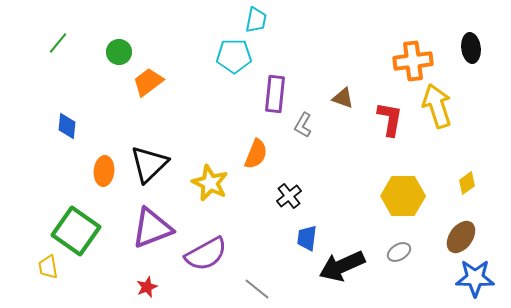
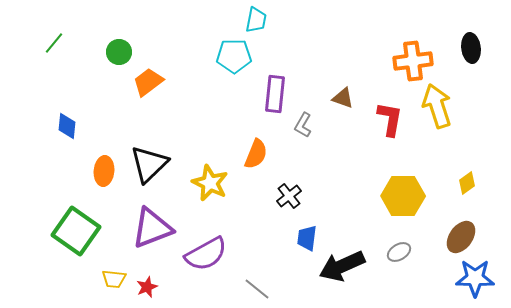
green line: moved 4 px left
yellow trapezoid: moved 66 px right, 12 px down; rotated 75 degrees counterclockwise
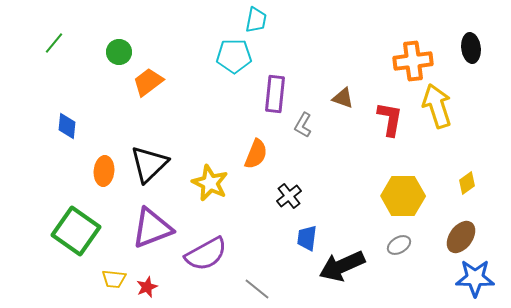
gray ellipse: moved 7 px up
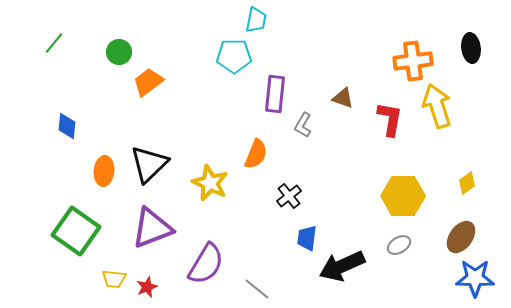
purple semicircle: moved 10 px down; rotated 30 degrees counterclockwise
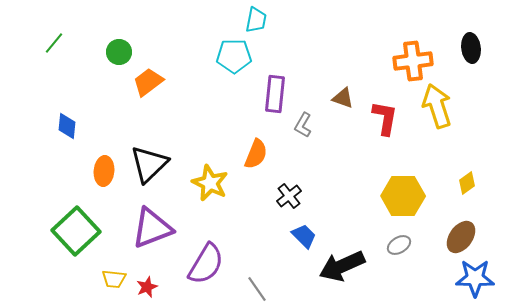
red L-shape: moved 5 px left, 1 px up
green square: rotated 12 degrees clockwise
blue trapezoid: moved 3 px left, 2 px up; rotated 128 degrees clockwise
gray line: rotated 16 degrees clockwise
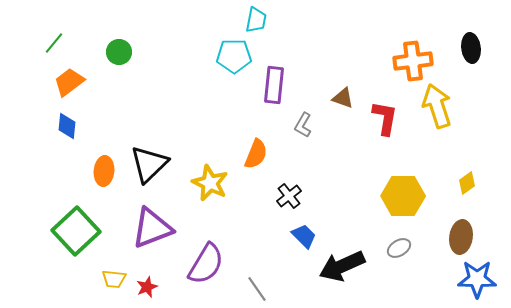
orange trapezoid: moved 79 px left
purple rectangle: moved 1 px left, 9 px up
brown ellipse: rotated 28 degrees counterclockwise
gray ellipse: moved 3 px down
blue star: moved 2 px right, 1 px down
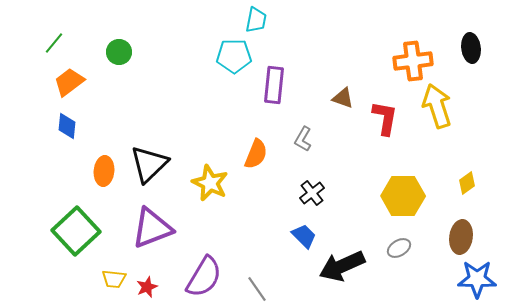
gray L-shape: moved 14 px down
black cross: moved 23 px right, 3 px up
purple semicircle: moved 2 px left, 13 px down
